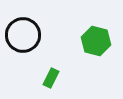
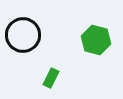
green hexagon: moved 1 px up
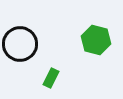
black circle: moved 3 px left, 9 px down
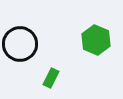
green hexagon: rotated 8 degrees clockwise
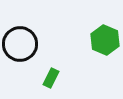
green hexagon: moved 9 px right
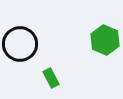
green rectangle: rotated 54 degrees counterclockwise
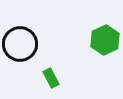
green hexagon: rotated 12 degrees clockwise
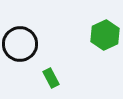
green hexagon: moved 5 px up
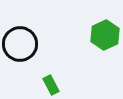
green rectangle: moved 7 px down
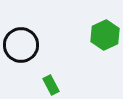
black circle: moved 1 px right, 1 px down
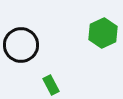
green hexagon: moved 2 px left, 2 px up
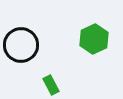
green hexagon: moved 9 px left, 6 px down
